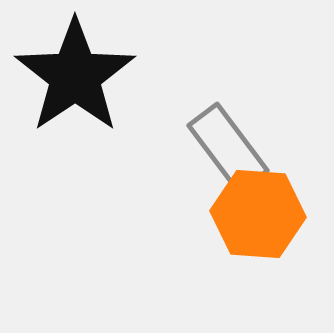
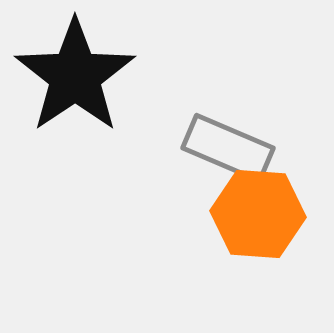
gray rectangle: rotated 30 degrees counterclockwise
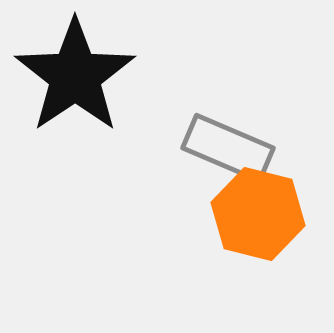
orange hexagon: rotated 10 degrees clockwise
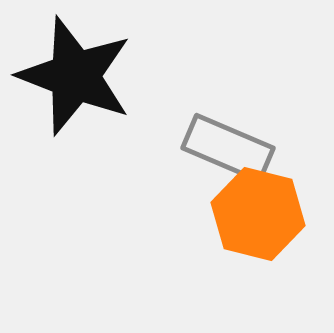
black star: rotated 17 degrees counterclockwise
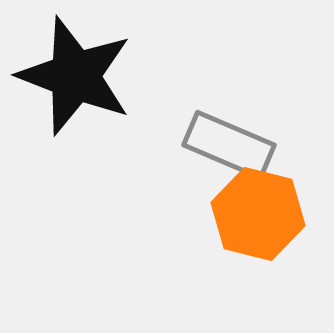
gray rectangle: moved 1 px right, 3 px up
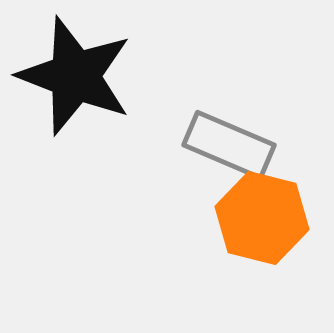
orange hexagon: moved 4 px right, 4 px down
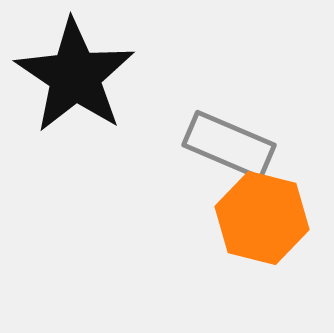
black star: rotated 13 degrees clockwise
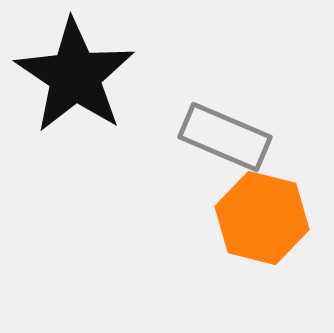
gray rectangle: moved 4 px left, 8 px up
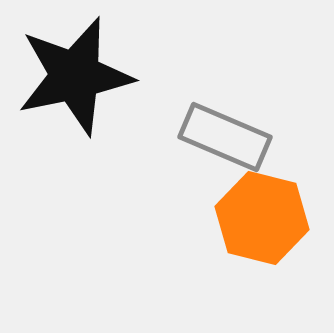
black star: rotated 26 degrees clockwise
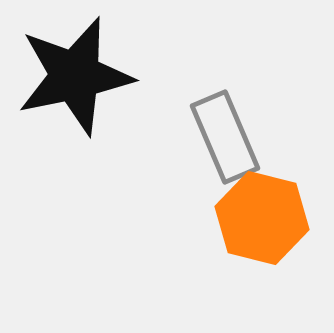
gray rectangle: rotated 44 degrees clockwise
